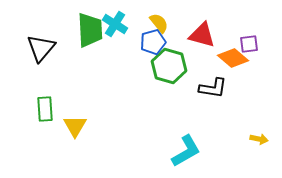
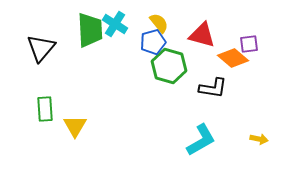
cyan L-shape: moved 15 px right, 11 px up
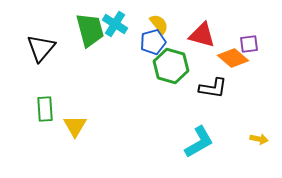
yellow semicircle: moved 1 px down
green trapezoid: rotated 12 degrees counterclockwise
green hexagon: moved 2 px right
cyan L-shape: moved 2 px left, 2 px down
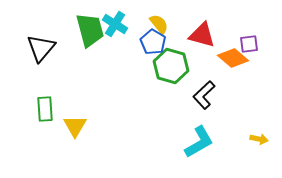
blue pentagon: rotated 25 degrees counterclockwise
black L-shape: moved 9 px left, 7 px down; rotated 128 degrees clockwise
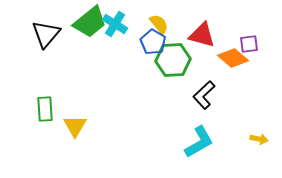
green trapezoid: moved 8 px up; rotated 66 degrees clockwise
black triangle: moved 5 px right, 14 px up
green hexagon: moved 2 px right, 6 px up; rotated 20 degrees counterclockwise
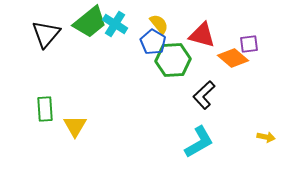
yellow arrow: moved 7 px right, 2 px up
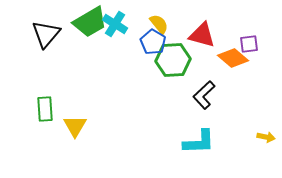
green trapezoid: rotated 9 degrees clockwise
cyan L-shape: rotated 28 degrees clockwise
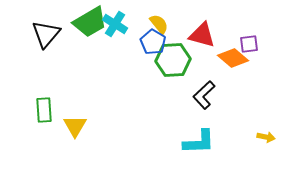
green rectangle: moved 1 px left, 1 px down
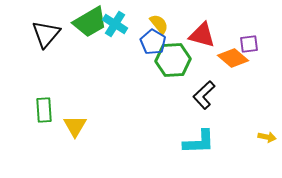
yellow arrow: moved 1 px right
